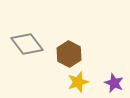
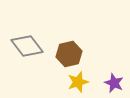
gray diamond: moved 2 px down
brown hexagon: rotated 20 degrees clockwise
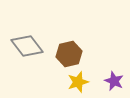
purple star: moved 2 px up
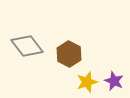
brown hexagon: rotated 20 degrees counterclockwise
yellow star: moved 9 px right
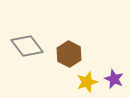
purple star: moved 2 px up
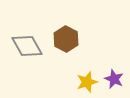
gray diamond: rotated 8 degrees clockwise
brown hexagon: moved 3 px left, 15 px up
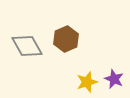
brown hexagon: rotated 10 degrees clockwise
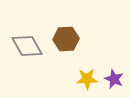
brown hexagon: rotated 20 degrees clockwise
yellow star: moved 3 px up; rotated 15 degrees clockwise
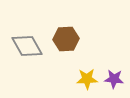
purple star: rotated 18 degrees counterclockwise
